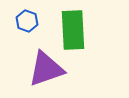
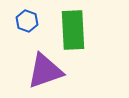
purple triangle: moved 1 px left, 2 px down
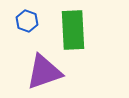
purple triangle: moved 1 px left, 1 px down
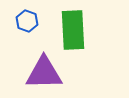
purple triangle: moved 1 px down; rotated 18 degrees clockwise
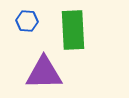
blue hexagon: rotated 15 degrees counterclockwise
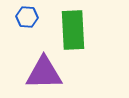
blue hexagon: moved 4 px up
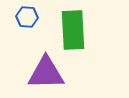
purple triangle: moved 2 px right
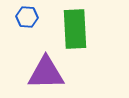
green rectangle: moved 2 px right, 1 px up
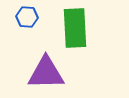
green rectangle: moved 1 px up
